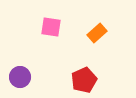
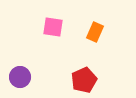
pink square: moved 2 px right
orange rectangle: moved 2 px left, 1 px up; rotated 24 degrees counterclockwise
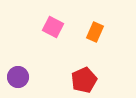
pink square: rotated 20 degrees clockwise
purple circle: moved 2 px left
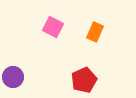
purple circle: moved 5 px left
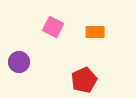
orange rectangle: rotated 66 degrees clockwise
purple circle: moved 6 px right, 15 px up
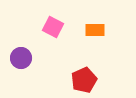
orange rectangle: moved 2 px up
purple circle: moved 2 px right, 4 px up
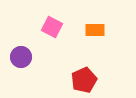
pink square: moved 1 px left
purple circle: moved 1 px up
